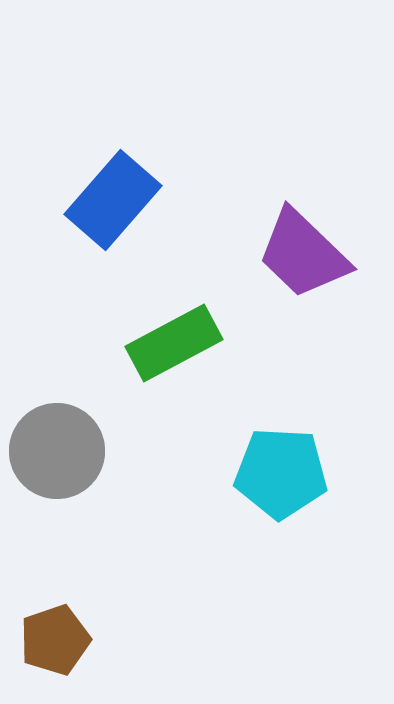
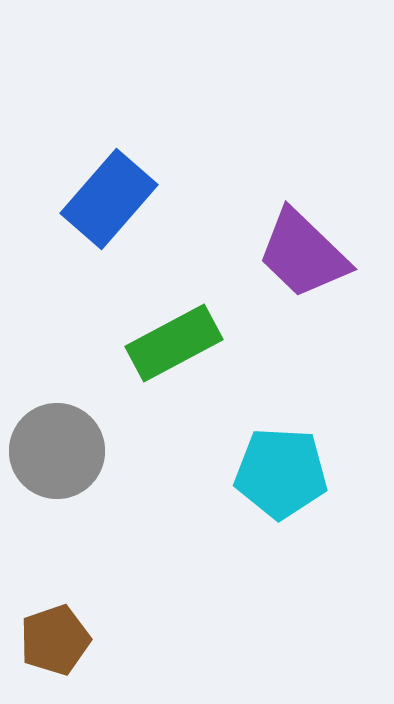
blue rectangle: moved 4 px left, 1 px up
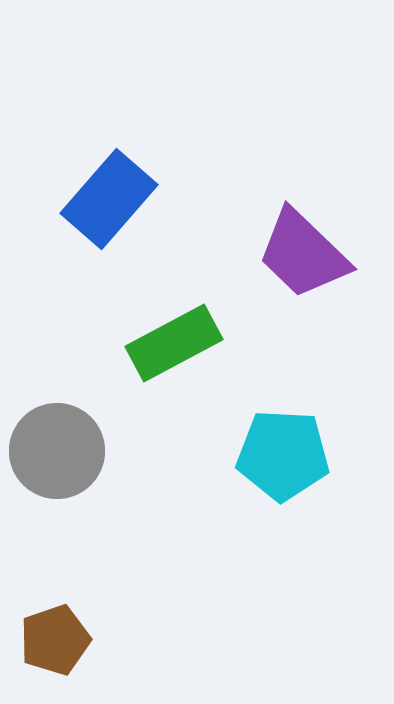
cyan pentagon: moved 2 px right, 18 px up
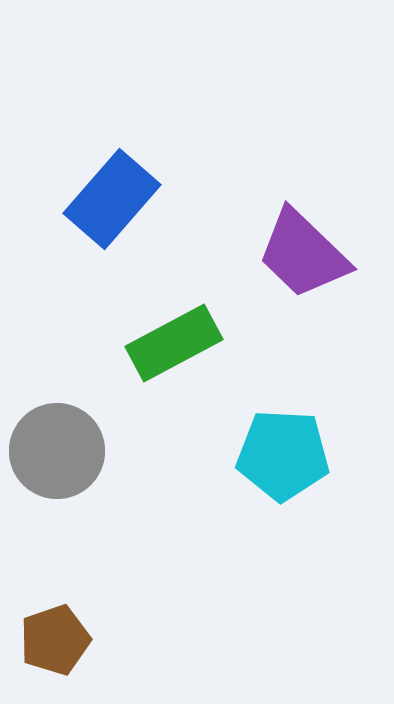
blue rectangle: moved 3 px right
